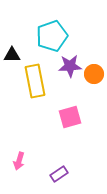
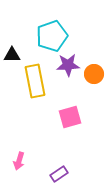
purple star: moved 2 px left, 1 px up
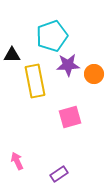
pink arrow: moved 2 px left; rotated 138 degrees clockwise
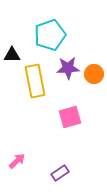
cyan pentagon: moved 2 px left, 1 px up
purple star: moved 3 px down
pink arrow: rotated 72 degrees clockwise
purple rectangle: moved 1 px right, 1 px up
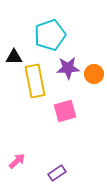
black triangle: moved 2 px right, 2 px down
pink square: moved 5 px left, 6 px up
purple rectangle: moved 3 px left
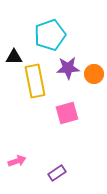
pink square: moved 2 px right, 2 px down
pink arrow: rotated 24 degrees clockwise
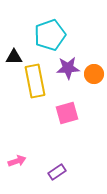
purple rectangle: moved 1 px up
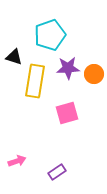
black triangle: rotated 18 degrees clockwise
yellow rectangle: rotated 20 degrees clockwise
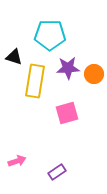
cyan pentagon: rotated 20 degrees clockwise
